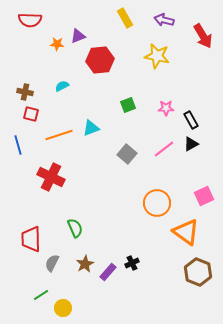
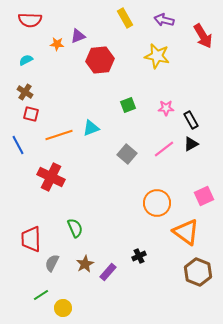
cyan semicircle: moved 36 px left, 26 px up
brown cross: rotated 21 degrees clockwise
blue line: rotated 12 degrees counterclockwise
black cross: moved 7 px right, 7 px up
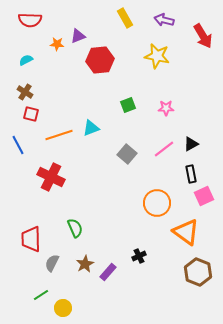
black rectangle: moved 54 px down; rotated 18 degrees clockwise
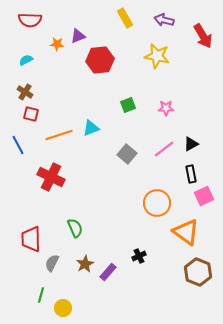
green line: rotated 42 degrees counterclockwise
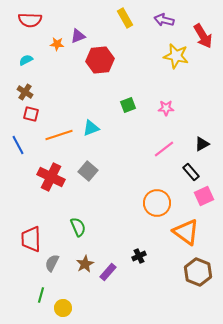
yellow star: moved 19 px right
black triangle: moved 11 px right
gray square: moved 39 px left, 17 px down
black rectangle: moved 2 px up; rotated 30 degrees counterclockwise
green semicircle: moved 3 px right, 1 px up
